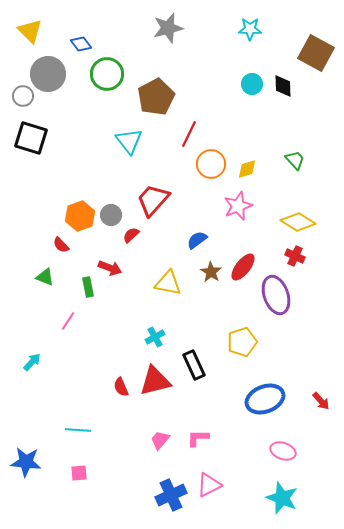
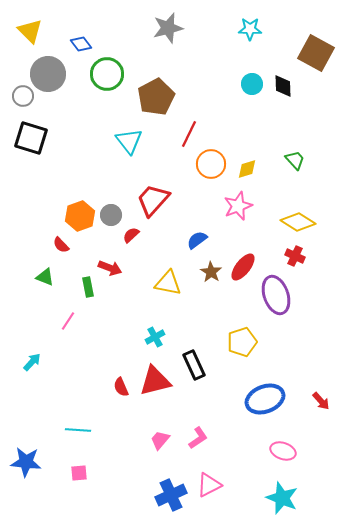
pink L-shape at (198, 438): rotated 145 degrees clockwise
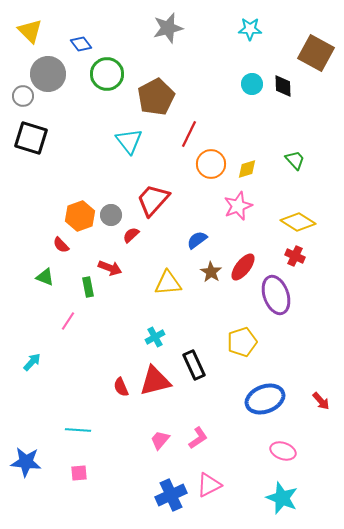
yellow triangle at (168, 283): rotated 16 degrees counterclockwise
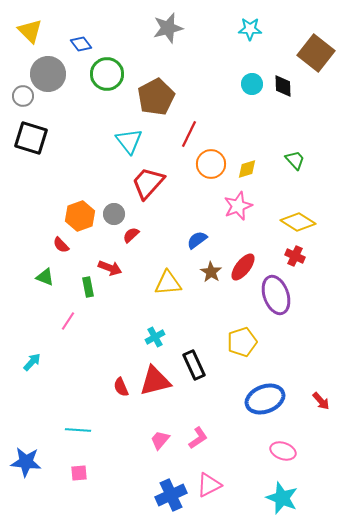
brown square at (316, 53): rotated 9 degrees clockwise
red trapezoid at (153, 200): moved 5 px left, 17 px up
gray circle at (111, 215): moved 3 px right, 1 px up
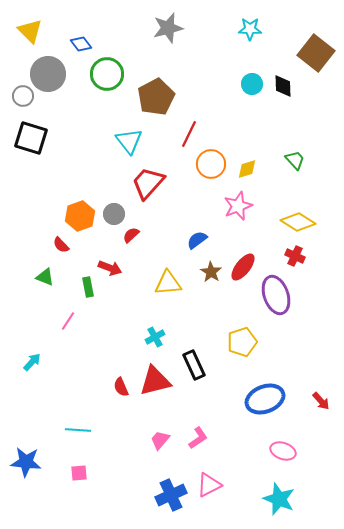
cyan star at (282, 498): moved 3 px left, 1 px down
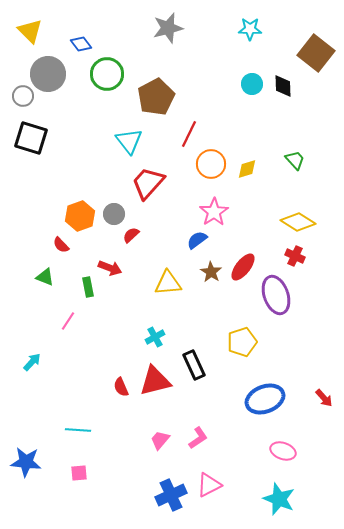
pink star at (238, 206): moved 24 px left, 6 px down; rotated 12 degrees counterclockwise
red arrow at (321, 401): moved 3 px right, 3 px up
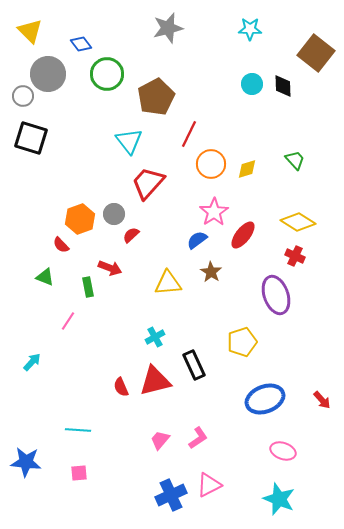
orange hexagon at (80, 216): moved 3 px down
red ellipse at (243, 267): moved 32 px up
red arrow at (324, 398): moved 2 px left, 2 px down
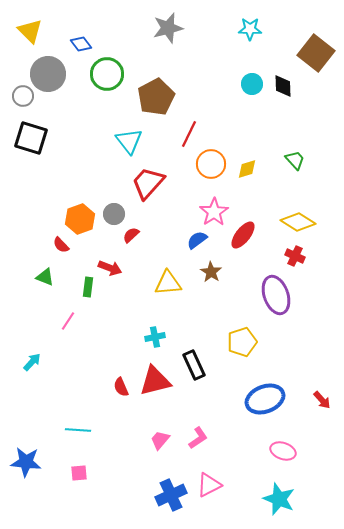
green rectangle at (88, 287): rotated 18 degrees clockwise
cyan cross at (155, 337): rotated 18 degrees clockwise
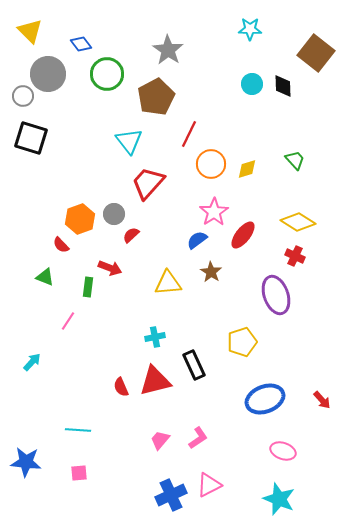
gray star at (168, 28): moved 22 px down; rotated 24 degrees counterclockwise
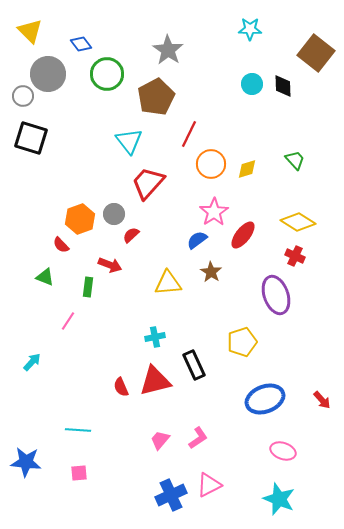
red arrow at (110, 268): moved 3 px up
